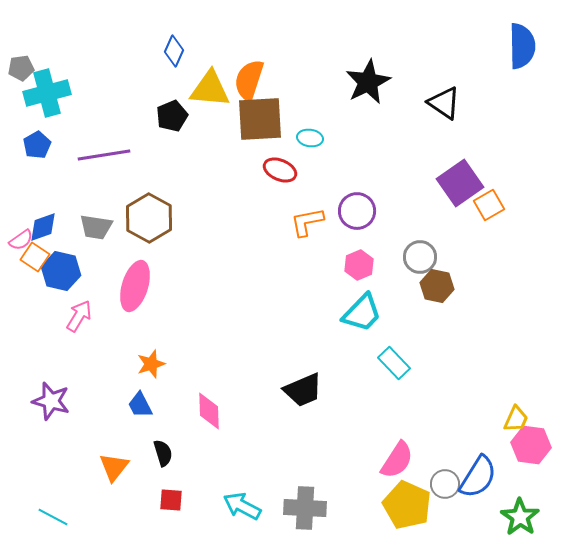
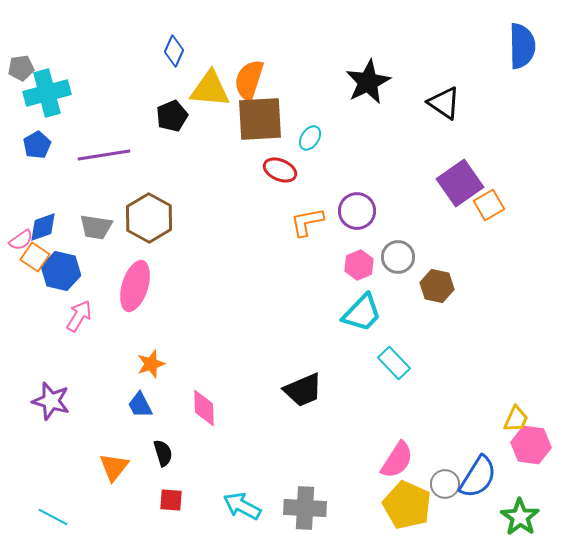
cyan ellipse at (310, 138): rotated 65 degrees counterclockwise
gray circle at (420, 257): moved 22 px left
pink diamond at (209, 411): moved 5 px left, 3 px up
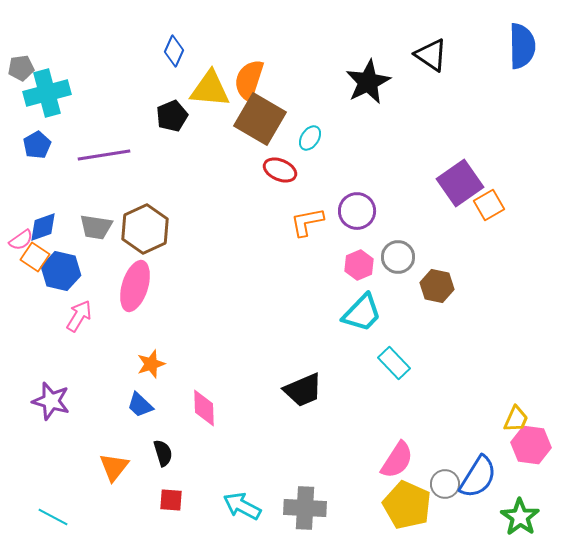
black triangle at (444, 103): moved 13 px left, 48 px up
brown square at (260, 119): rotated 33 degrees clockwise
brown hexagon at (149, 218): moved 4 px left, 11 px down; rotated 6 degrees clockwise
blue trapezoid at (140, 405): rotated 20 degrees counterclockwise
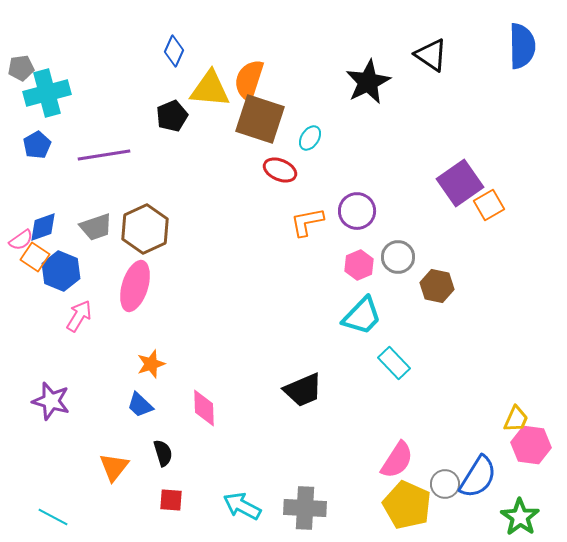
brown square at (260, 119): rotated 12 degrees counterclockwise
gray trapezoid at (96, 227): rotated 28 degrees counterclockwise
blue hexagon at (61, 271): rotated 9 degrees clockwise
cyan trapezoid at (362, 313): moved 3 px down
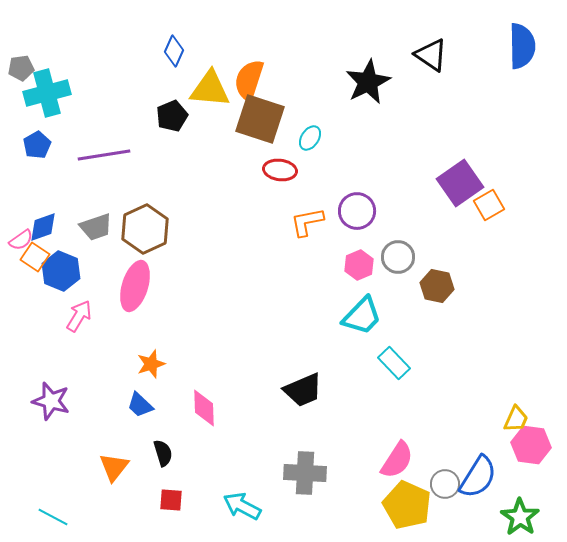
red ellipse at (280, 170): rotated 16 degrees counterclockwise
gray cross at (305, 508): moved 35 px up
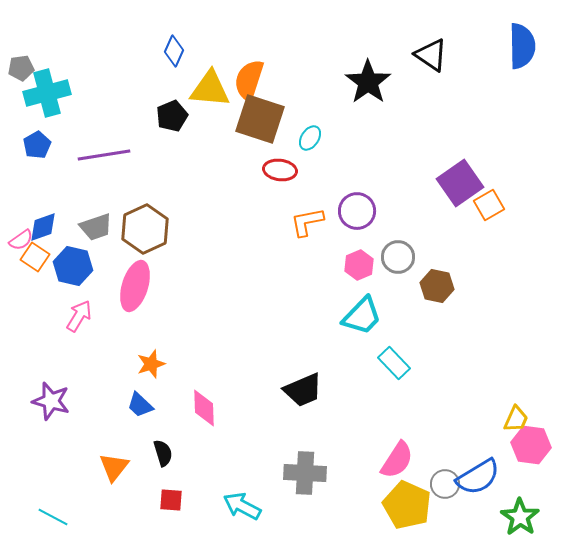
black star at (368, 82): rotated 9 degrees counterclockwise
blue hexagon at (61, 271): moved 12 px right, 5 px up; rotated 9 degrees counterclockwise
blue semicircle at (478, 477): rotated 27 degrees clockwise
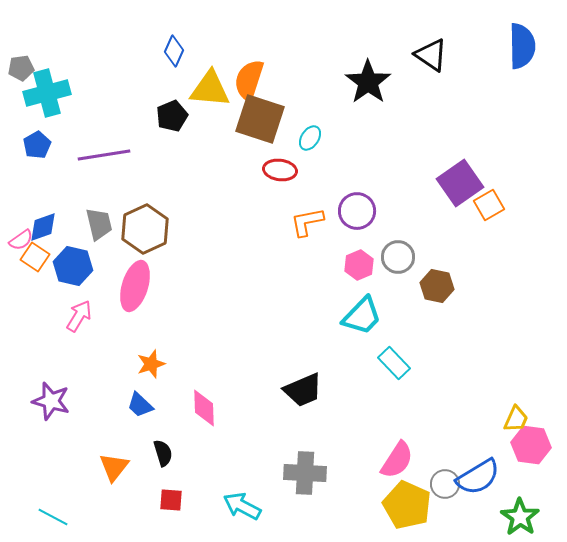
gray trapezoid at (96, 227): moved 3 px right, 3 px up; rotated 84 degrees counterclockwise
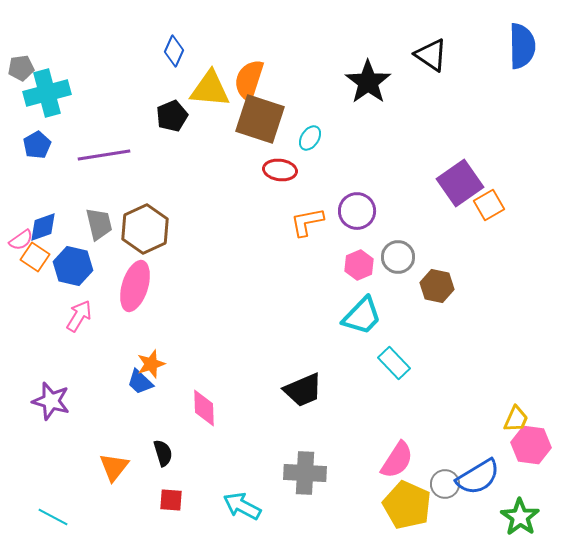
blue trapezoid at (140, 405): moved 23 px up
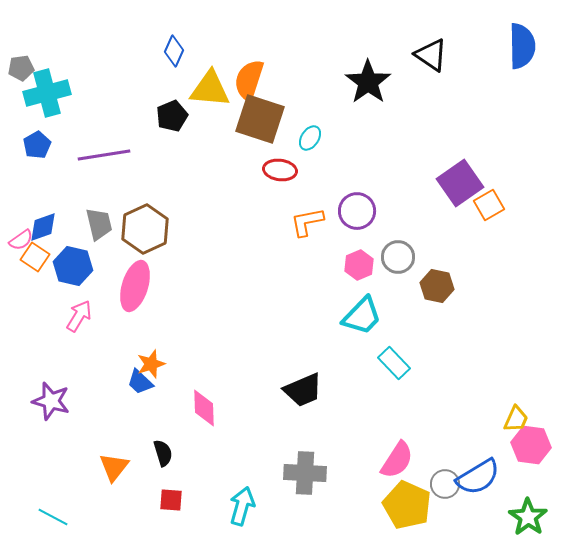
cyan arrow at (242, 506): rotated 78 degrees clockwise
green star at (520, 517): moved 8 px right
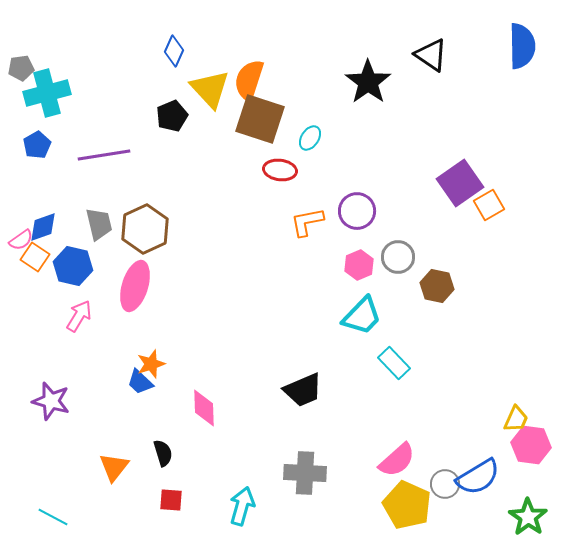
yellow triangle at (210, 89): rotated 42 degrees clockwise
pink semicircle at (397, 460): rotated 15 degrees clockwise
